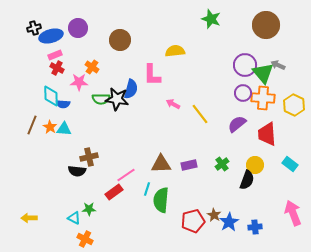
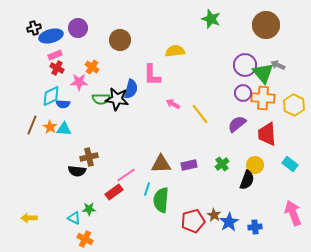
cyan diamond at (51, 96): rotated 65 degrees clockwise
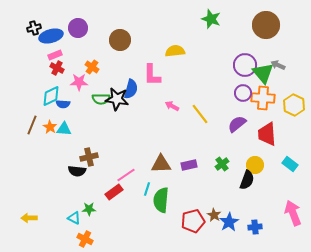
pink arrow at (173, 104): moved 1 px left, 2 px down
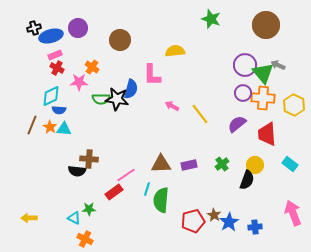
blue semicircle at (63, 104): moved 4 px left, 6 px down
brown cross at (89, 157): moved 2 px down; rotated 18 degrees clockwise
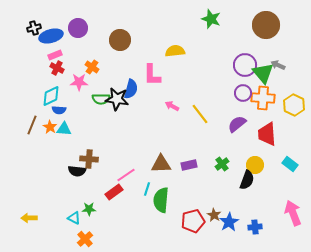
orange cross at (85, 239): rotated 21 degrees clockwise
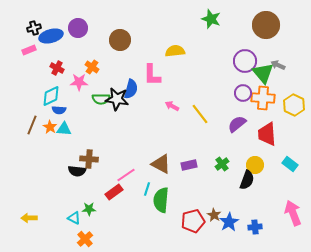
pink rectangle at (55, 55): moved 26 px left, 5 px up
purple circle at (245, 65): moved 4 px up
brown triangle at (161, 164): rotated 30 degrees clockwise
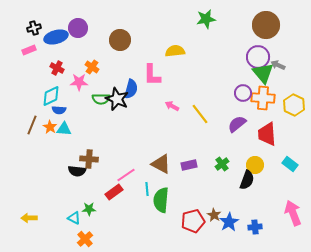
green star at (211, 19): moved 5 px left; rotated 30 degrees counterclockwise
blue ellipse at (51, 36): moved 5 px right, 1 px down
purple circle at (245, 61): moved 13 px right, 4 px up
black star at (117, 99): rotated 15 degrees clockwise
cyan line at (147, 189): rotated 24 degrees counterclockwise
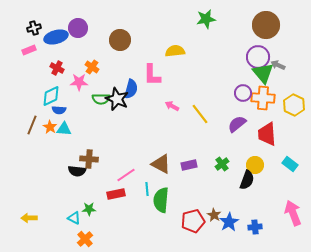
red rectangle at (114, 192): moved 2 px right, 2 px down; rotated 24 degrees clockwise
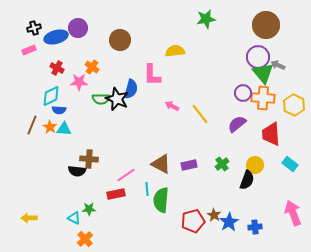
red trapezoid at (267, 134): moved 4 px right
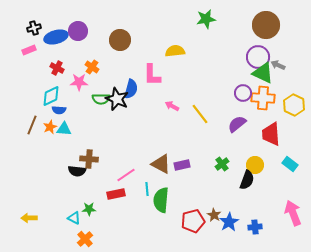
purple circle at (78, 28): moved 3 px down
green triangle at (263, 73): rotated 25 degrees counterclockwise
orange star at (50, 127): rotated 16 degrees clockwise
purple rectangle at (189, 165): moved 7 px left
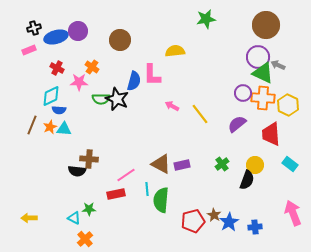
blue semicircle at (131, 89): moved 3 px right, 8 px up
yellow hexagon at (294, 105): moved 6 px left
